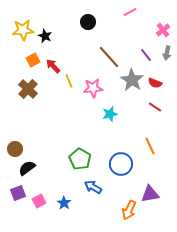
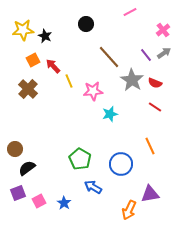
black circle: moved 2 px left, 2 px down
gray arrow: moved 3 px left; rotated 136 degrees counterclockwise
pink star: moved 3 px down
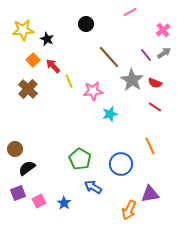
black star: moved 2 px right, 3 px down
orange square: rotated 16 degrees counterclockwise
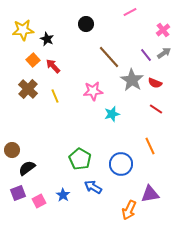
yellow line: moved 14 px left, 15 px down
red line: moved 1 px right, 2 px down
cyan star: moved 2 px right
brown circle: moved 3 px left, 1 px down
blue star: moved 1 px left, 8 px up
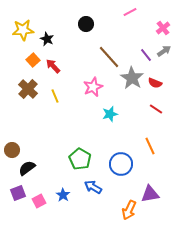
pink cross: moved 2 px up
gray arrow: moved 2 px up
gray star: moved 2 px up
pink star: moved 4 px up; rotated 18 degrees counterclockwise
cyan star: moved 2 px left
